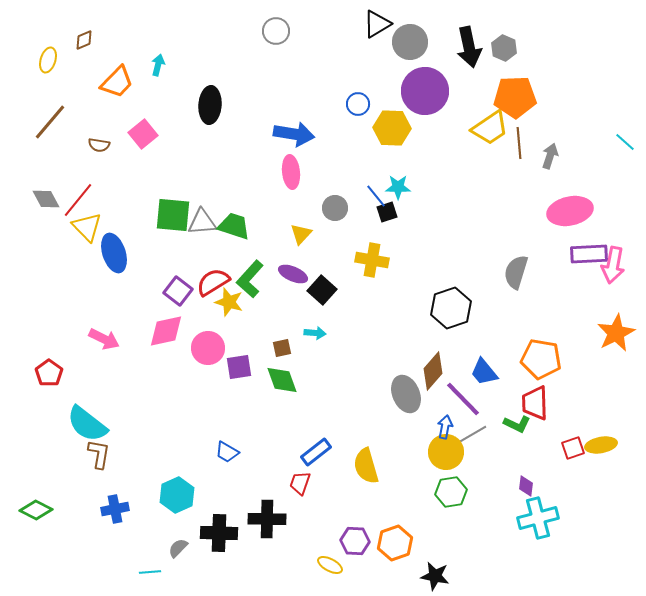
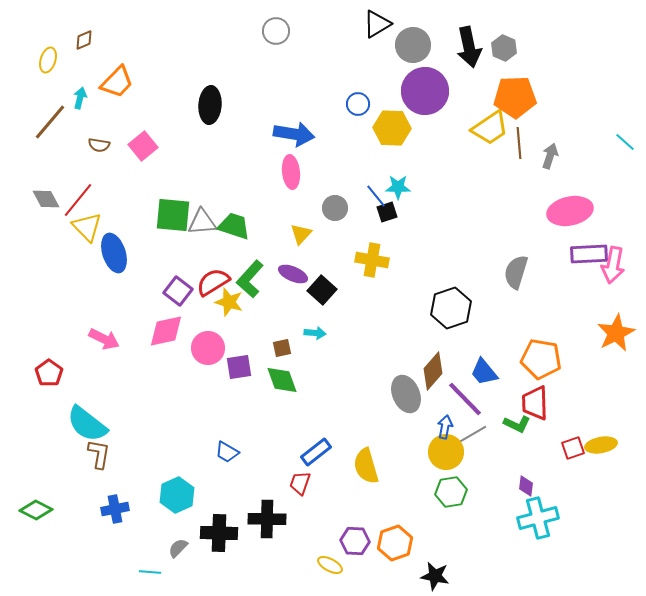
gray circle at (410, 42): moved 3 px right, 3 px down
cyan arrow at (158, 65): moved 78 px left, 33 px down
pink square at (143, 134): moved 12 px down
purple line at (463, 399): moved 2 px right
cyan line at (150, 572): rotated 10 degrees clockwise
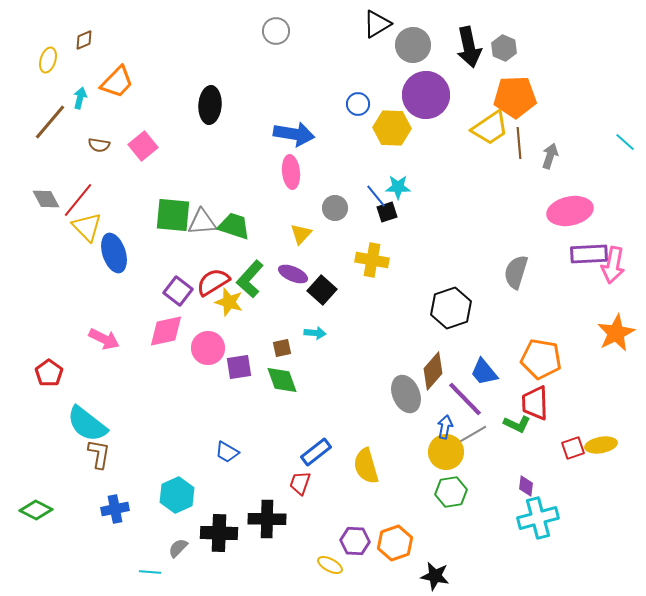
purple circle at (425, 91): moved 1 px right, 4 px down
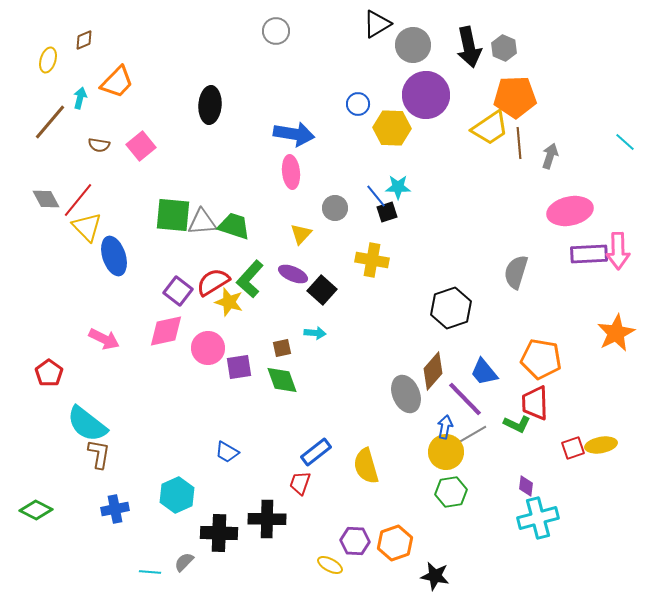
pink square at (143, 146): moved 2 px left
blue ellipse at (114, 253): moved 3 px down
pink arrow at (613, 265): moved 5 px right, 14 px up; rotated 12 degrees counterclockwise
gray semicircle at (178, 548): moved 6 px right, 14 px down
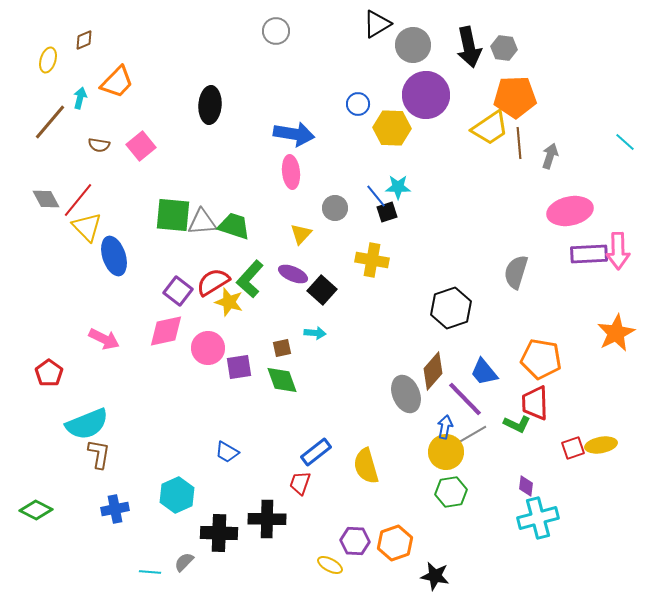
gray hexagon at (504, 48): rotated 15 degrees counterclockwise
cyan semicircle at (87, 424): rotated 60 degrees counterclockwise
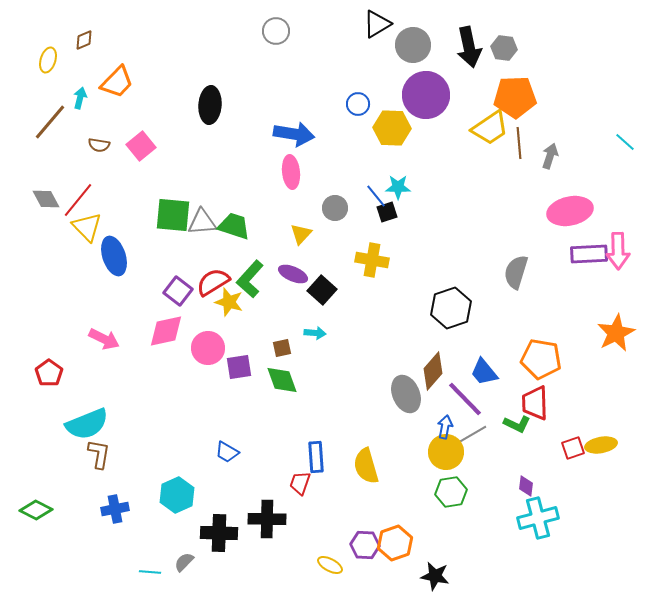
blue rectangle at (316, 452): moved 5 px down; rotated 56 degrees counterclockwise
purple hexagon at (355, 541): moved 10 px right, 4 px down
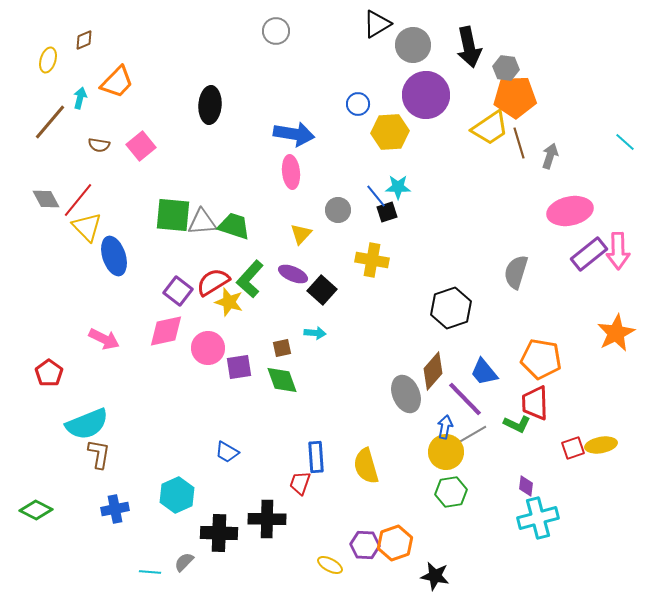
gray hexagon at (504, 48): moved 2 px right, 20 px down
yellow hexagon at (392, 128): moved 2 px left, 4 px down; rotated 6 degrees counterclockwise
brown line at (519, 143): rotated 12 degrees counterclockwise
gray circle at (335, 208): moved 3 px right, 2 px down
purple rectangle at (589, 254): rotated 36 degrees counterclockwise
